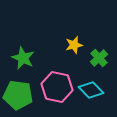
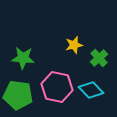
green star: rotated 20 degrees counterclockwise
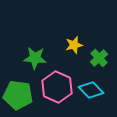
green star: moved 12 px right
pink hexagon: rotated 12 degrees clockwise
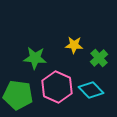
yellow star: rotated 18 degrees clockwise
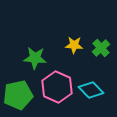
green cross: moved 2 px right, 10 px up
green pentagon: rotated 20 degrees counterclockwise
